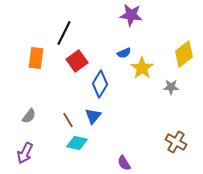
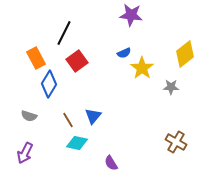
yellow diamond: moved 1 px right
orange rectangle: rotated 35 degrees counterclockwise
blue diamond: moved 51 px left
gray semicircle: rotated 70 degrees clockwise
purple semicircle: moved 13 px left
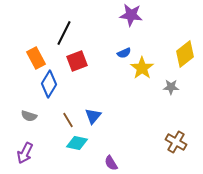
red square: rotated 15 degrees clockwise
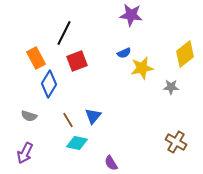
yellow star: rotated 25 degrees clockwise
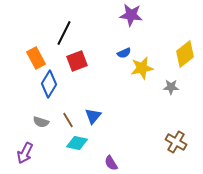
gray semicircle: moved 12 px right, 6 px down
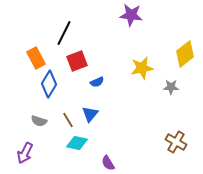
blue semicircle: moved 27 px left, 29 px down
blue triangle: moved 3 px left, 2 px up
gray semicircle: moved 2 px left, 1 px up
purple semicircle: moved 3 px left
